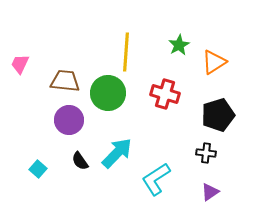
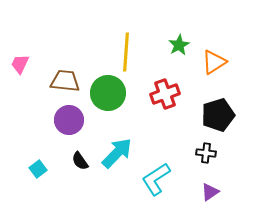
red cross: rotated 36 degrees counterclockwise
cyan square: rotated 12 degrees clockwise
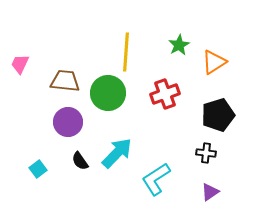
purple circle: moved 1 px left, 2 px down
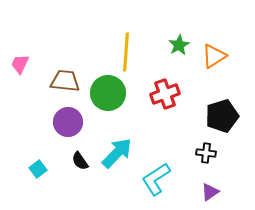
orange triangle: moved 6 px up
black pentagon: moved 4 px right, 1 px down
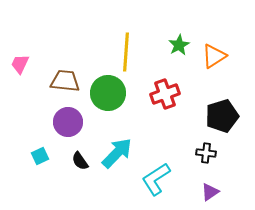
cyan square: moved 2 px right, 13 px up; rotated 12 degrees clockwise
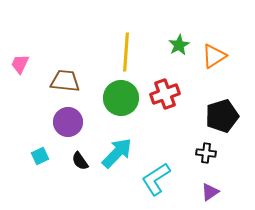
green circle: moved 13 px right, 5 px down
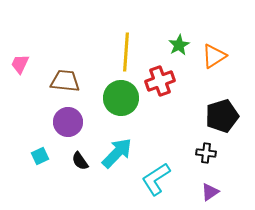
red cross: moved 5 px left, 13 px up
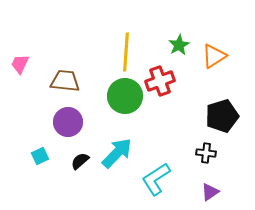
green circle: moved 4 px right, 2 px up
black semicircle: rotated 84 degrees clockwise
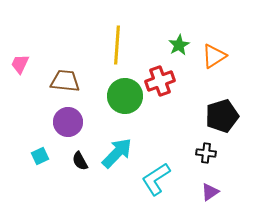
yellow line: moved 9 px left, 7 px up
black semicircle: rotated 78 degrees counterclockwise
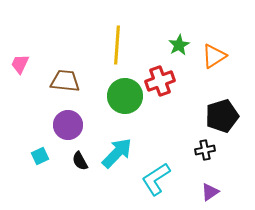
purple circle: moved 3 px down
black cross: moved 1 px left, 3 px up; rotated 18 degrees counterclockwise
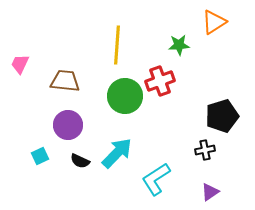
green star: rotated 25 degrees clockwise
orange triangle: moved 34 px up
black semicircle: rotated 36 degrees counterclockwise
